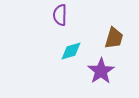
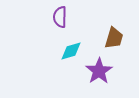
purple semicircle: moved 2 px down
purple star: moved 2 px left
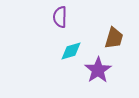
purple star: moved 1 px left, 1 px up
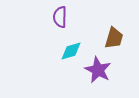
purple star: rotated 12 degrees counterclockwise
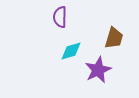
purple star: rotated 20 degrees clockwise
